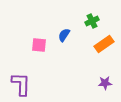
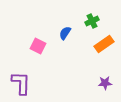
blue semicircle: moved 1 px right, 2 px up
pink square: moved 1 px left, 1 px down; rotated 21 degrees clockwise
purple L-shape: moved 1 px up
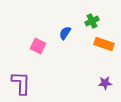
orange rectangle: rotated 54 degrees clockwise
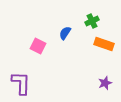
purple star: rotated 16 degrees counterclockwise
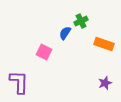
green cross: moved 11 px left
pink square: moved 6 px right, 6 px down
purple L-shape: moved 2 px left, 1 px up
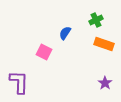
green cross: moved 15 px right, 1 px up
purple star: rotated 16 degrees counterclockwise
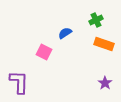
blue semicircle: rotated 24 degrees clockwise
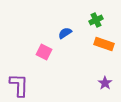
purple L-shape: moved 3 px down
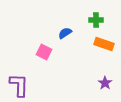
green cross: rotated 24 degrees clockwise
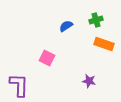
green cross: rotated 16 degrees counterclockwise
blue semicircle: moved 1 px right, 7 px up
pink square: moved 3 px right, 6 px down
purple star: moved 16 px left, 2 px up; rotated 24 degrees counterclockwise
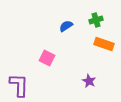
purple star: rotated 16 degrees clockwise
